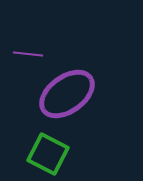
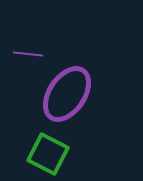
purple ellipse: rotated 20 degrees counterclockwise
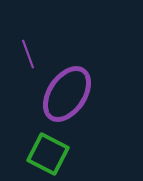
purple line: rotated 64 degrees clockwise
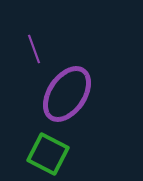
purple line: moved 6 px right, 5 px up
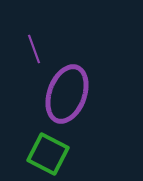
purple ellipse: rotated 14 degrees counterclockwise
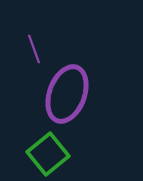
green square: rotated 24 degrees clockwise
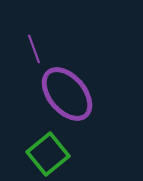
purple ellipse: rotated 60 degrees counterclockwise
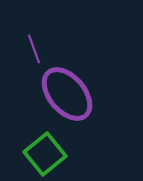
green square: moved 3 px left
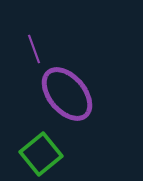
green square: moved 4 px left
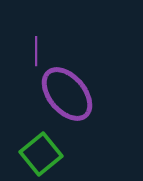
purple line: moved 2 px right, 2 px down; rotated 20 degrees clockwise
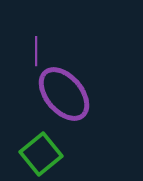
purple ellipse: moved 3 px left
